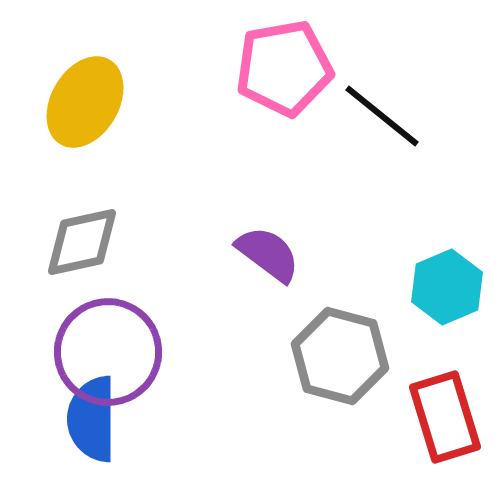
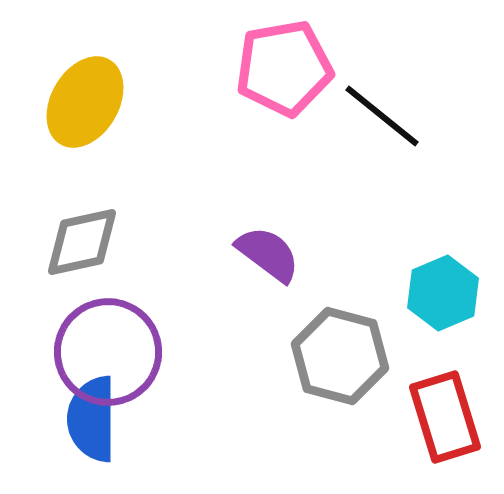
cyan hexagon: moved 4 px left, 6 px down
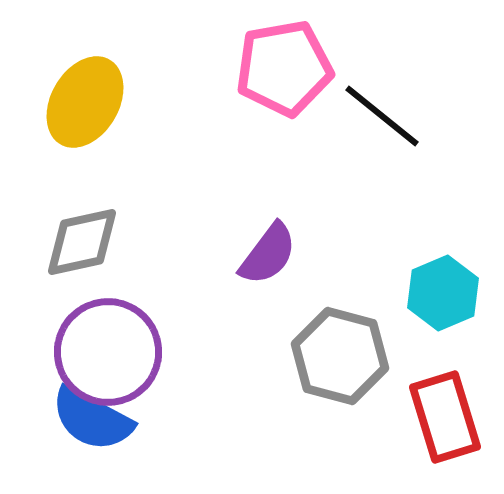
purple semicircle: rotated 90 degrees clockwise
blue semicircle: rotated 62 degrees counterclockwise
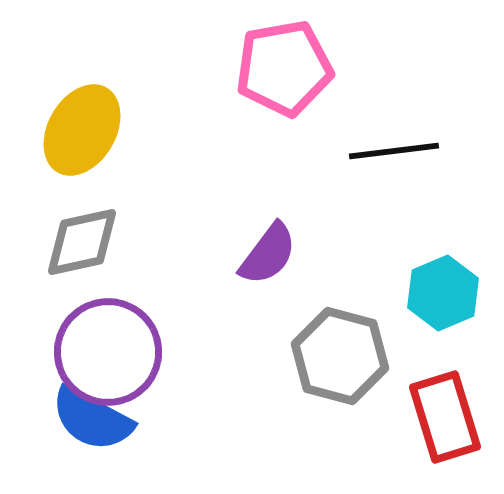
yellow ellipse: moved 3 px left, 28 px down
black line: moved 12 px right, 35 px down; rotated 46 degrees counterclockwise
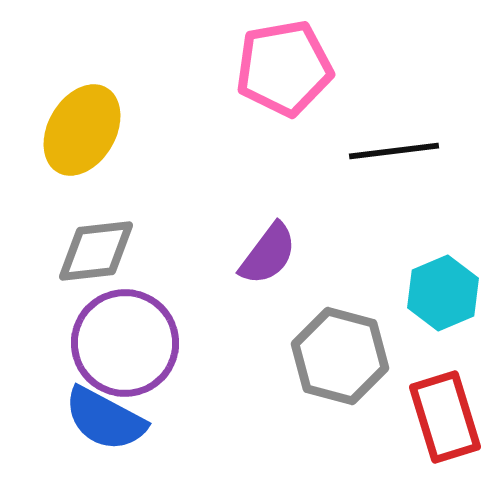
gray diamond: moved 14 px right, 9 px down; rotated 6 degrees clockwise
purple circle: moved 17 px right, 9 px up
blue semicircle: moved 13 px right
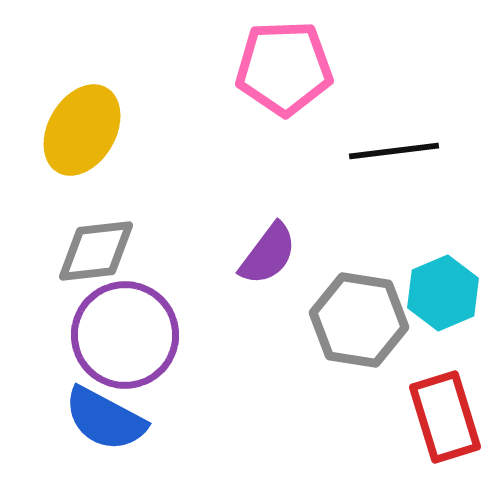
pink pentagon: rotated 8 degrees clockwise
purple circle: moved 8 px up
gray hexagon: moved 19 px right, 36 px up; rotated 6 degrees counterclockwise
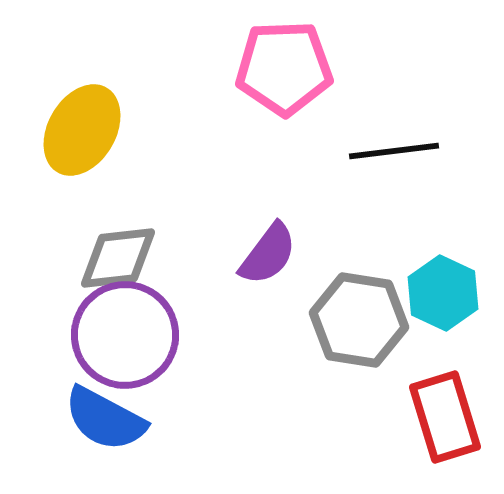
gray diamond: moved 22 px right, 7 px down
cyan hexagon: rotated 12 degrees counterclockwise
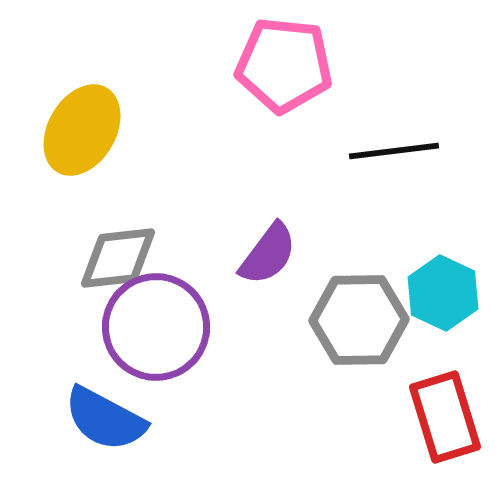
pink pentagon: moved 3 px up; rotated 8 degrees clockwise
gray hexagon: rotated 10 degrees counterclockwise
purple circle: moved 31 px right, 8 px up
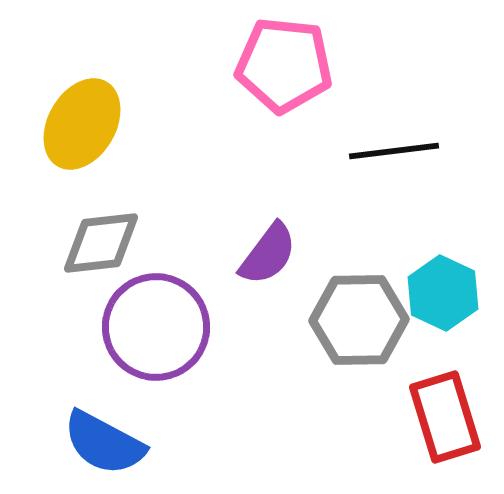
yellow ellipse: moved 6 px up
gray diamond: moved 17 px left, 15 px up
blue semicircle: moved 1 px left, 24 px down
